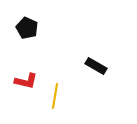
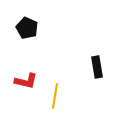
black rectangle: moved 1 px right, 1 px down; rotated 50 degrees clockwise
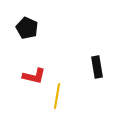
red L-shape: moved 8 px right, 5 px up
yellow line: moved 2 px right
